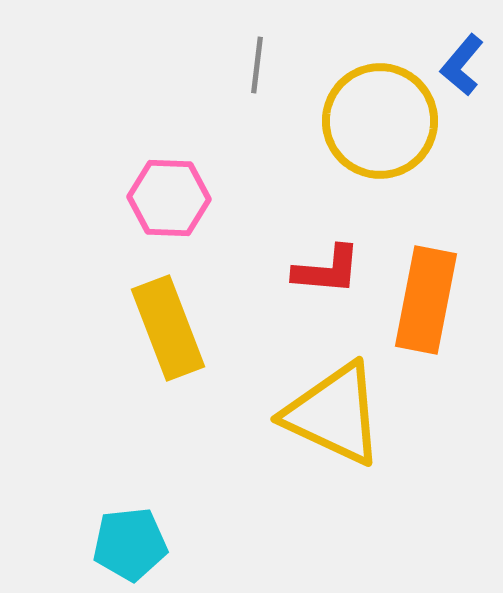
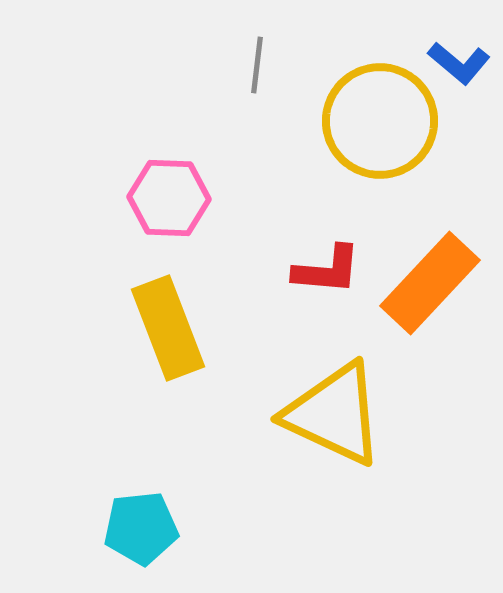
blue L-shape: moved 3 px left, 2 px up; rotated 90 degrees counterclockwise
orange rectangle: moved 4 px right, 17 px up; rotated 32 degrees clockwise
cyan pentagon: moved 11 px right, 16 px up
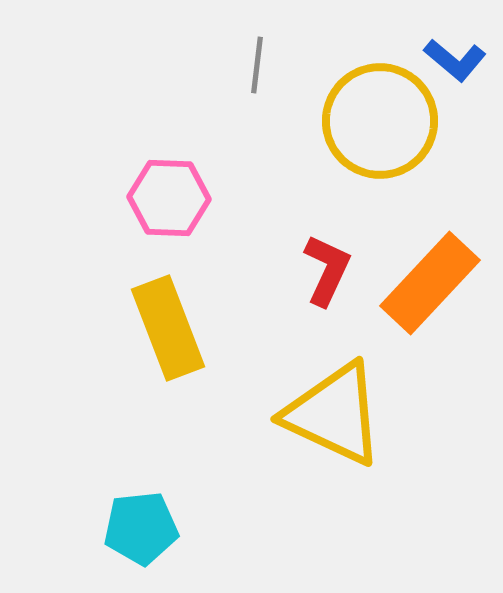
blue L-shape: moved 4 px left, 3 px up
red L-shape: rotated 70 degrees counterclockwise
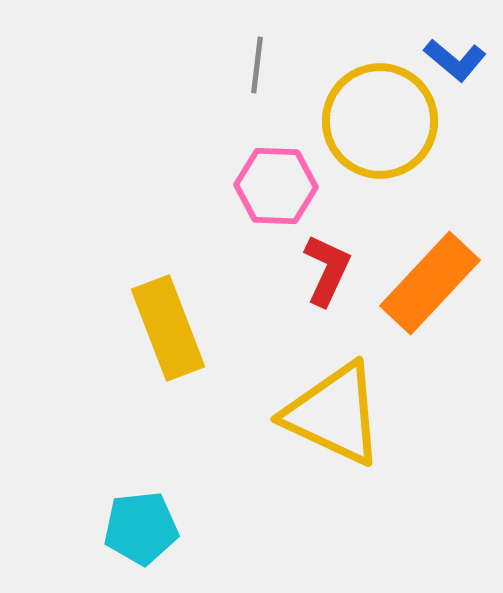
pink hexagon: moved 107 px right, 12 px up
